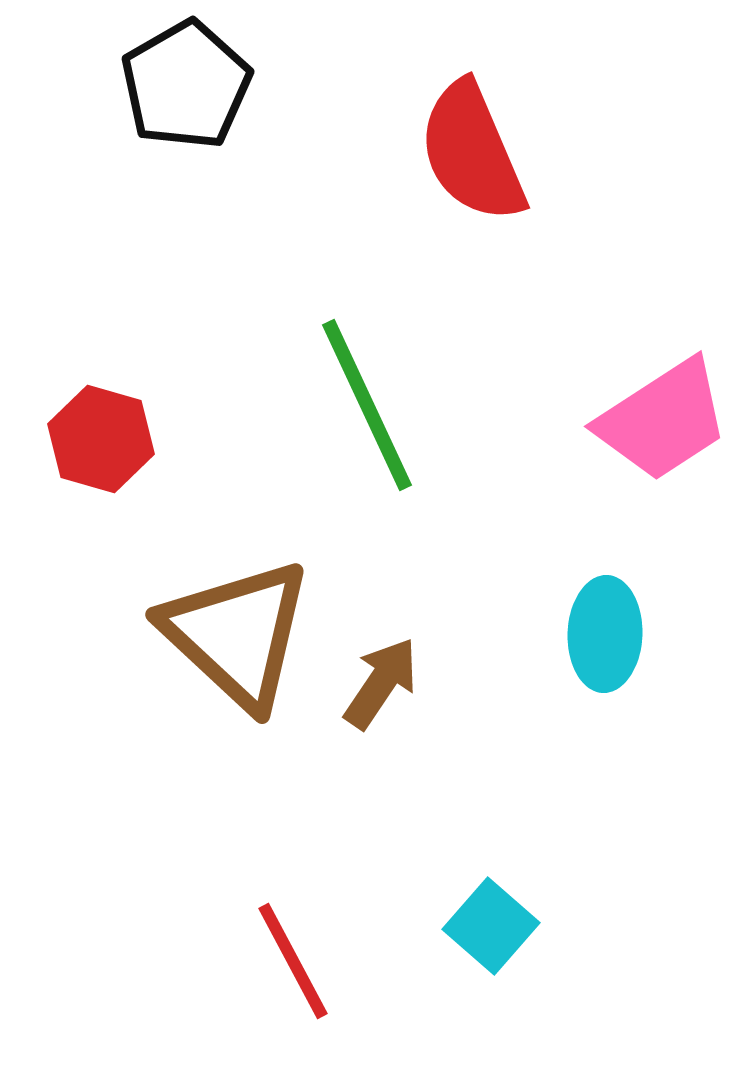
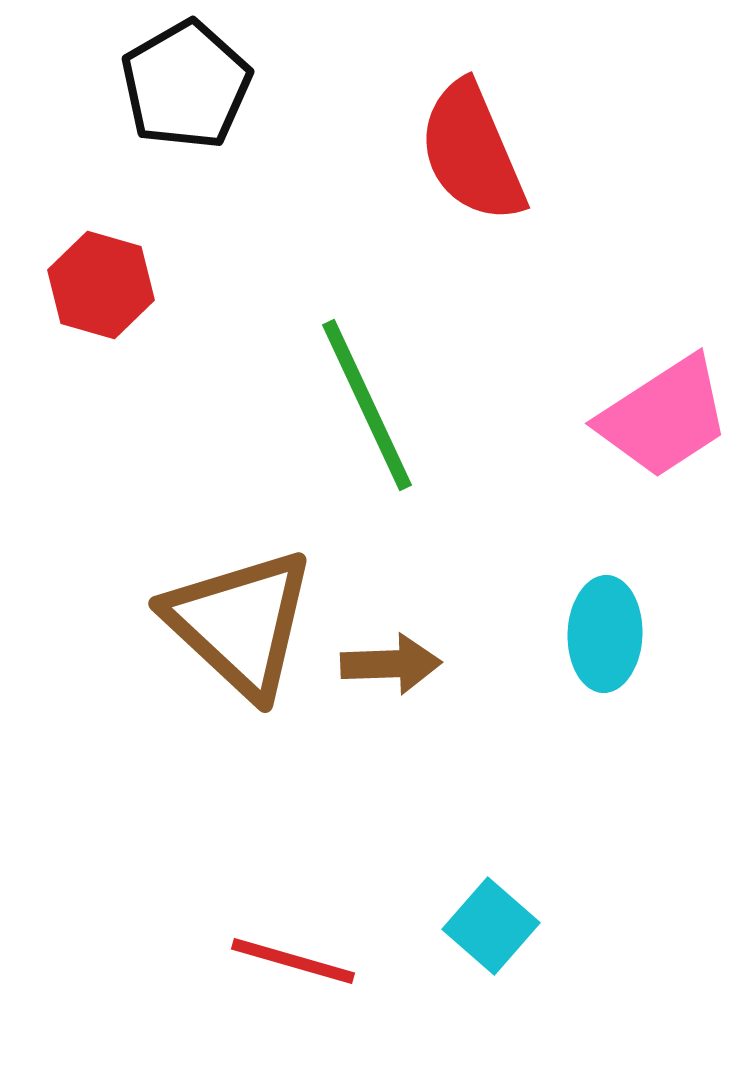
pink trapezoid: moved 1 px right, 3 px up
red hexagon: moved 154 px up
brown triangle: moved 3 px right, 11 px up
brown arrow: moved 10 px right, 19 px up; rotated 54 degrees clockwise
red line: rotated 46 degrees counterclockwise
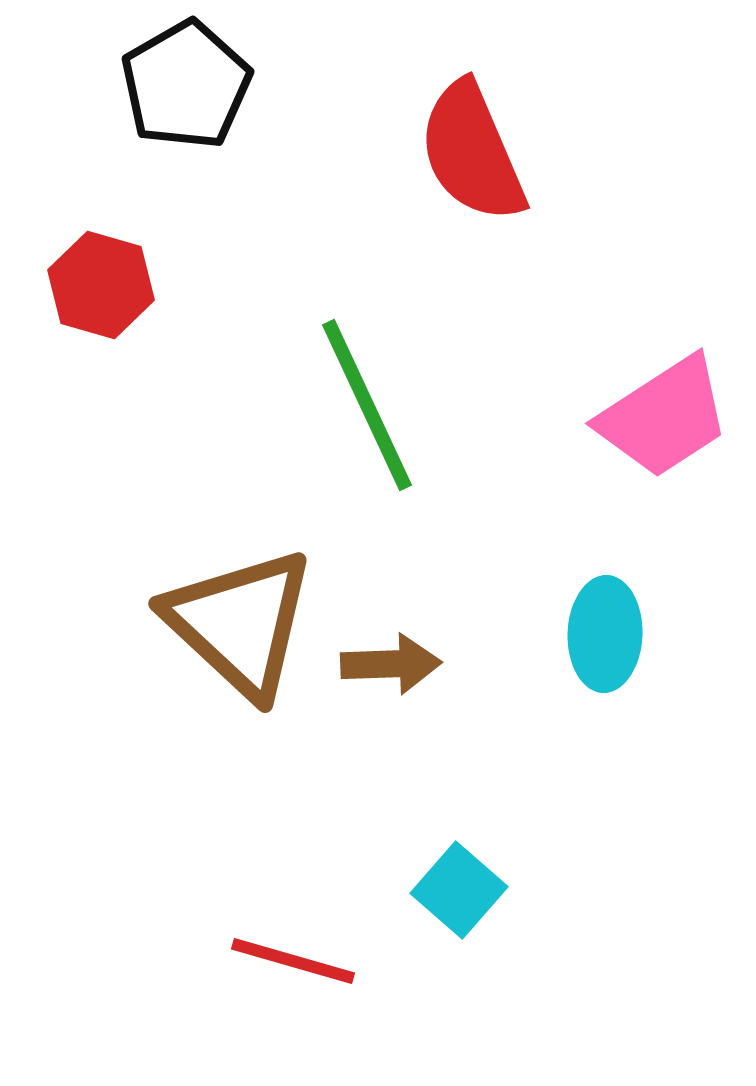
cyan square: moved 32 px left, 36 px up
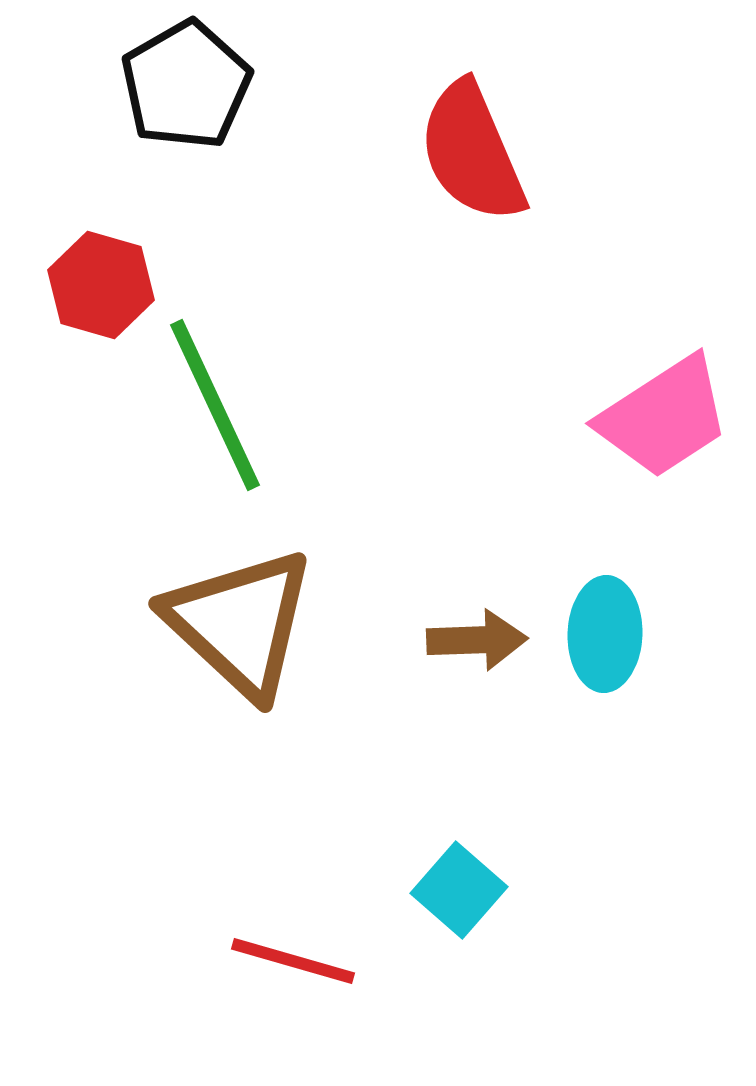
green line: moved 152 px left
brown arrow: moved 86 px right, 24 px up
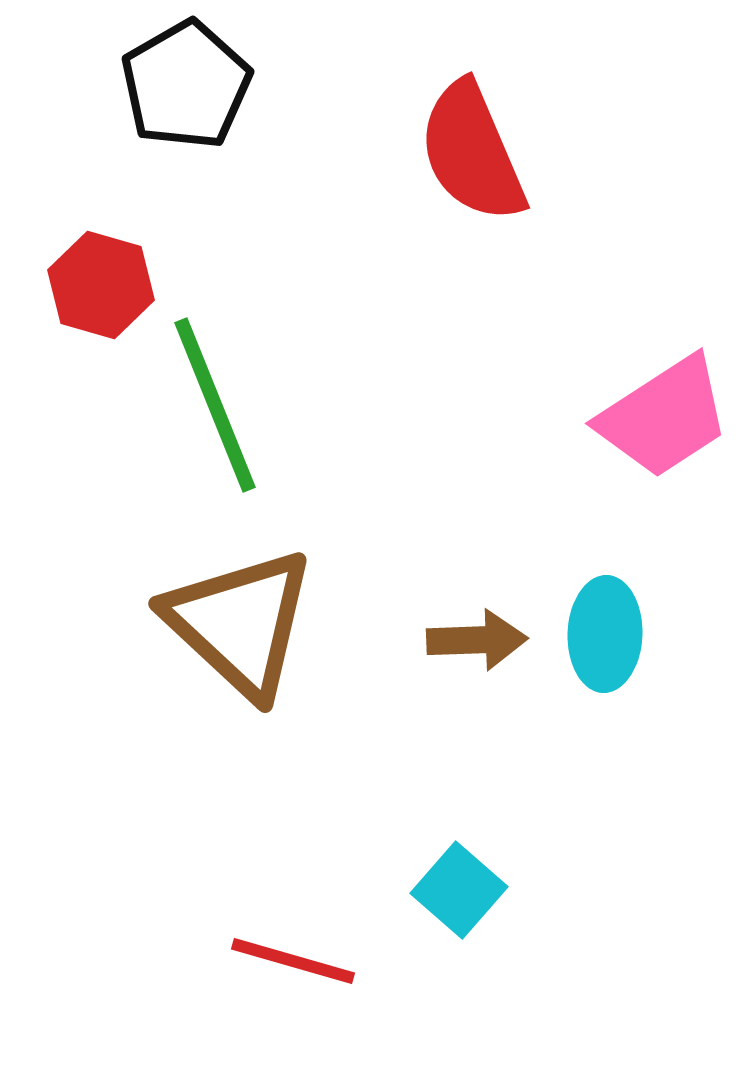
green line: rotated 3 degrees clockwise
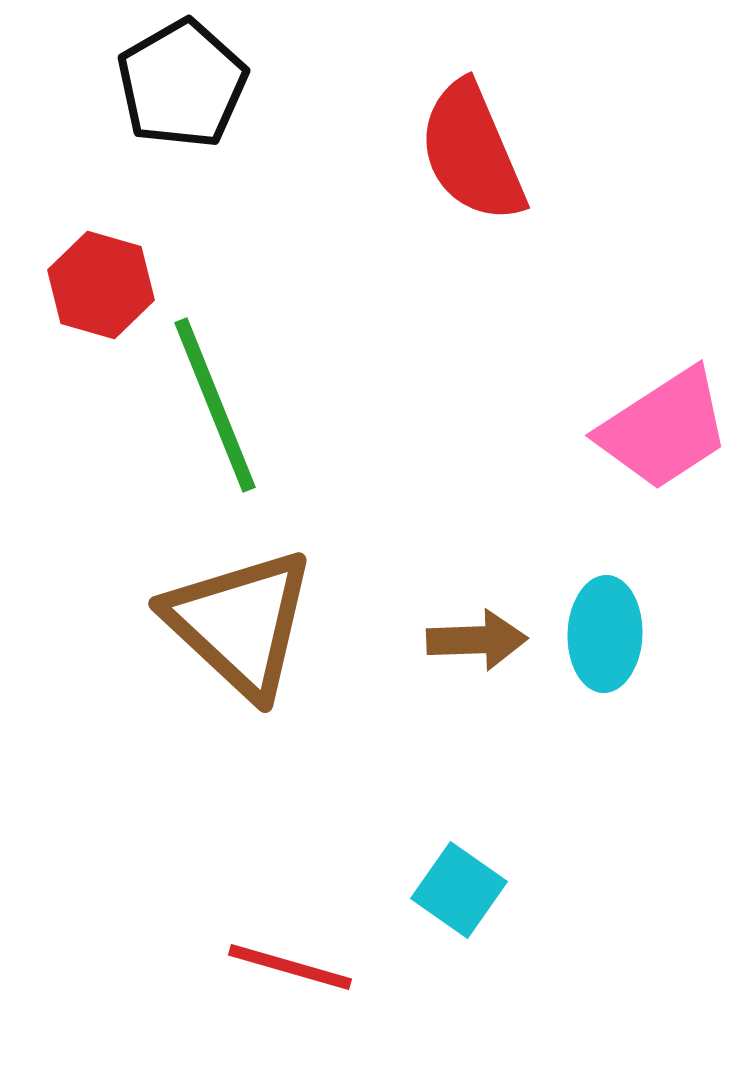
black pentagon: moved 4 px left, 1 px up
pink trapezoid: moved 12 px down
cyan square: rotated 6 degrees counterclockwise
red line: moved 3 px left, 6 px down
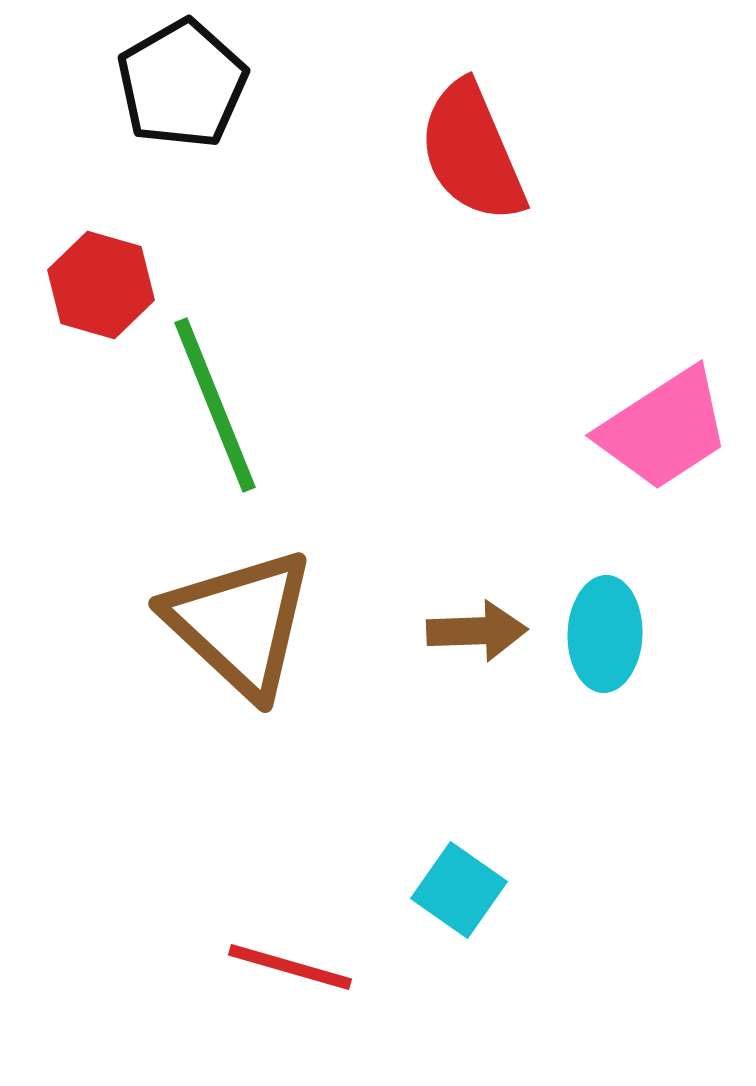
brown arrow: moved 9 px up
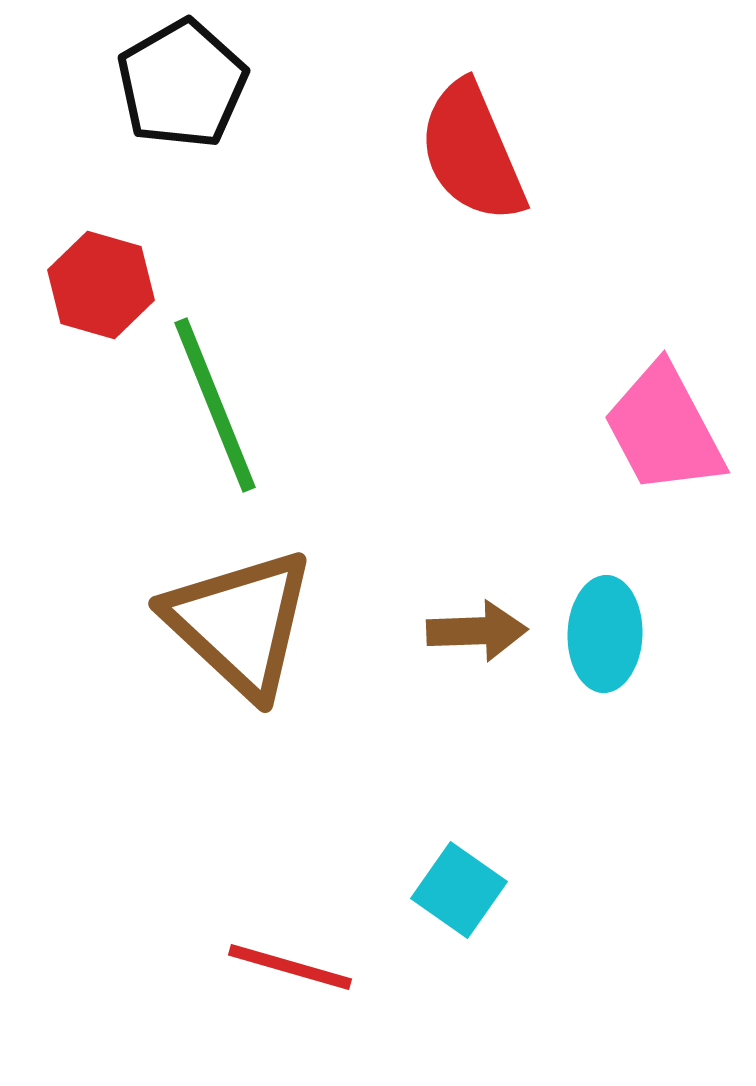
pink trapezoid: rotated 95 degrees clockwise
